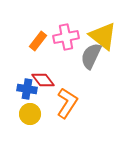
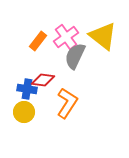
pink cross: rotated 25 degrees counterclockwise
gray semicircle: moved 16 px left
red diamond: rotated 45 degrees counterclockwise
yellow circle: moved 6 px left, 2 px up
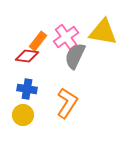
yellow triangle: moved 4 px up; rotated 28 degrees counterclockwise
red diamond: moved 16 px left, 24 px up
yellow circle: moved 1 px left, 3 px down
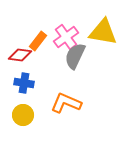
red diamond: moved 7 px left, 1 px up
blue cross: moved 3 px left, 6 px up
orange L-shape: moved 1 px left; rotated 100 degrees counterclockwise
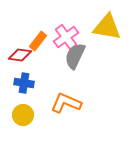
yellow triangle: moved 4 px right, 5 px up
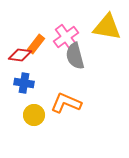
orange rectangle: moved 2 px left, 3 px down
gray semicircle: rotated 40 degrees counterclockwise
yellow circle: moved 11 px right
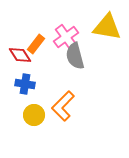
red diamond: rotated 50 degrees clockwise
blue cross: moved 1 px right, 1 px down
orange L-shape: moved 3 px left, 3 px down; rotated 68 degrees counterclockwise
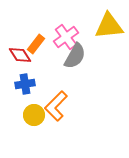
yellow triangle: moved 2 px right, 1 px up; rotated 16 degrees counterclockwise
gray semicircle: rotated 136 degrees counterclockwise
blue cross: rotated 18 degrees counterclockwise
orange L-shape: moved 7 px left
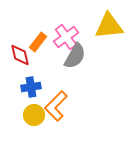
orange rectangle: moved 2 px right, 2 px up
red diamond: rotated 20 degrees clockwise
blue cross: moved 6 px right, 3 px down
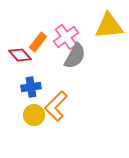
red diamond: rotated 30 degrees counterclockwise
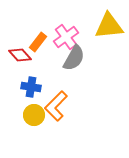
gray semicircle: moved 1 px left, 2 px down
blue cross: rotated 18 degrees clockwise
